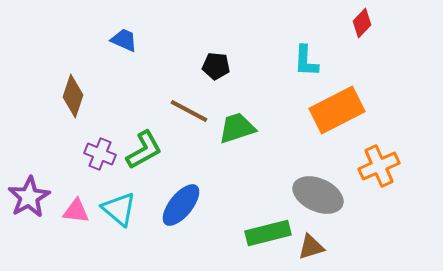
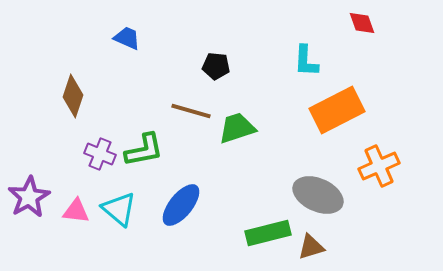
red diamond: rotated 64 degrees counterclockwise
blue trapezoid: moved 3 px right, 2 px up
brown line: moved 2 px right; rotated 12 degrees counterclockwise
green L-shape: rotated 18 degrees clockwise
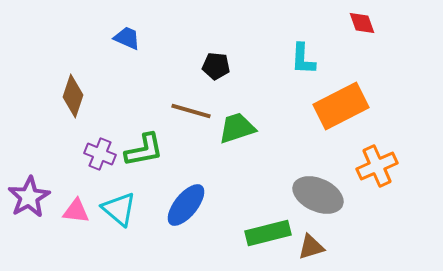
cyan L-shape: moved 3 px left, 2 px up
orange rectangle: moved 4 px right, 4 px up
orange cross: moved 2 px left
blue ellipse: moved 5 px right
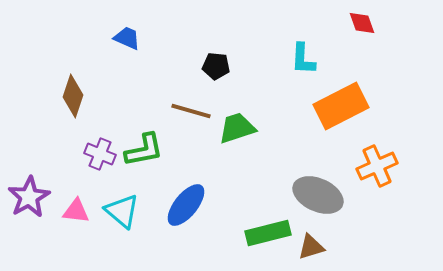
cyan triangle: moved 3 px right, 2 px down
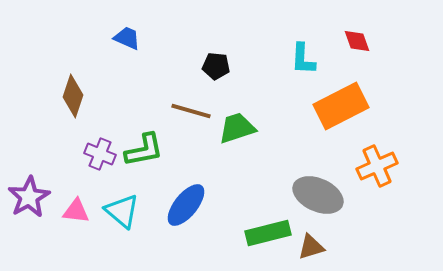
red diamond: moved 5 px left, 18 px down
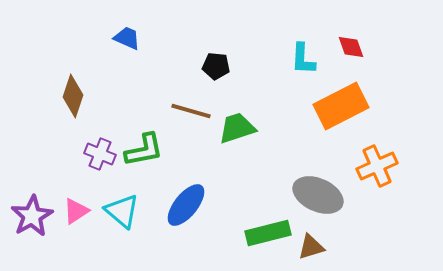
red diamond: moved 6 px left, 6 px down
purple star: moved 3 px right, 19 px down
pink triangle: rotated 40 degrees counterclockwise
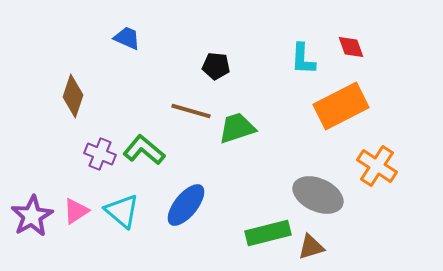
green L-shape: rotated 129 degrees counterclockwise
orange cross: rotated 33 degrees counterclockwise
